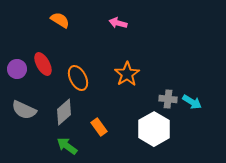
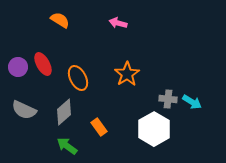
purple circle: moved 1 px right, 2 px up
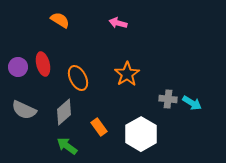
red ellipse: rotated 15 degrees clockwise
cyan arrow: moved 1 px down
white hexagon: moved 13 px left, 5 px down
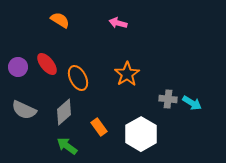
red ellipse: moved 4 px right; rotated 25 degrees counterclockwise
